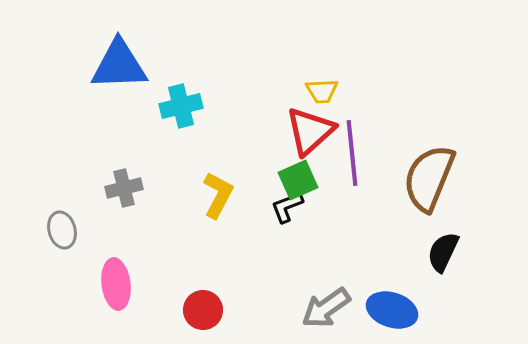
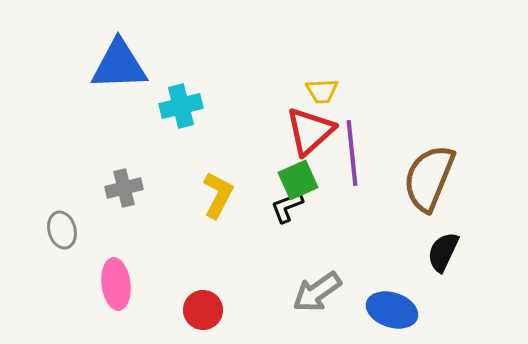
gray arrow: moved 9 px left, 16 px up
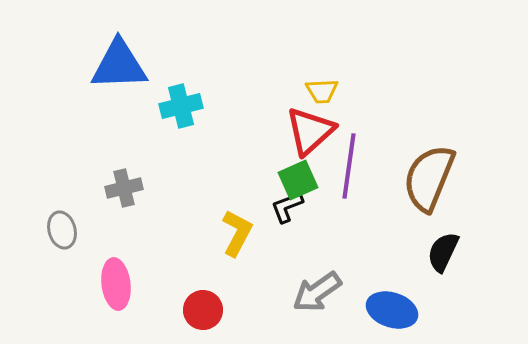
purple line: moved 3 px left, 13 px down; rotated 14 degrees clockwise
yellow L-shape: moved 19 px right, 38 px down
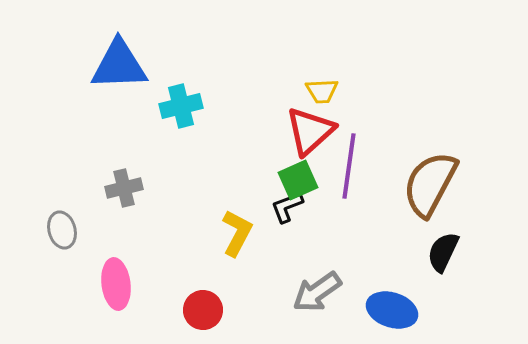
brown semicircle: moved 1 px right, 6 px down; rotated 6 degrees clockwise
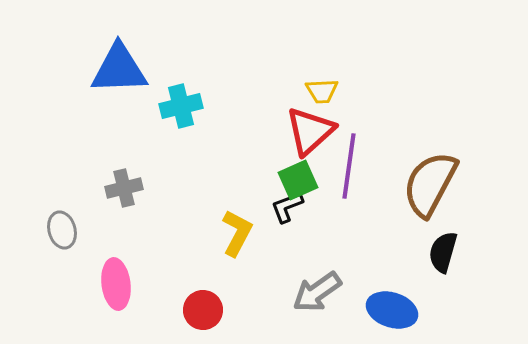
blue triangle: moved 4 px down
black semicircle: rotated 9 degrees counterclockwise
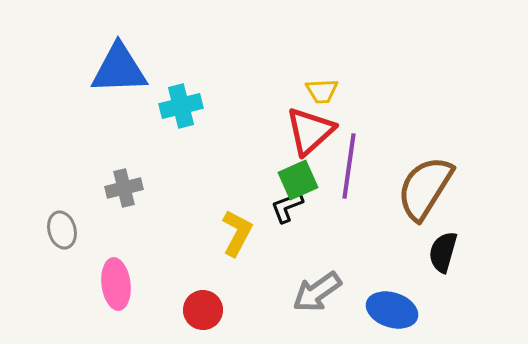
brown semicircle: moved 5 px left, 4 px down; rotated 4 degrees clockwise
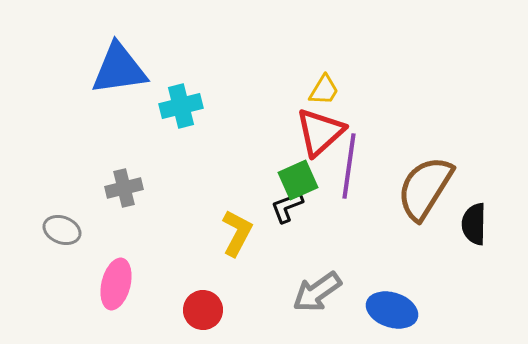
blue triangle: rotated 6 degrees counterclockwise
yellow trapezoid: moved 2 px right, 1 px up; rotated 56 degrees counterclockwise
red triangle: moved 10 px right, 1 px down
gray ellipse: rotated 54 degrees counterclockwise
black semicircle: moved 31 px right, 28 px up; rotated 15 degrees counterclockwise
pink ellipse: rotated 21 degrees clockwise
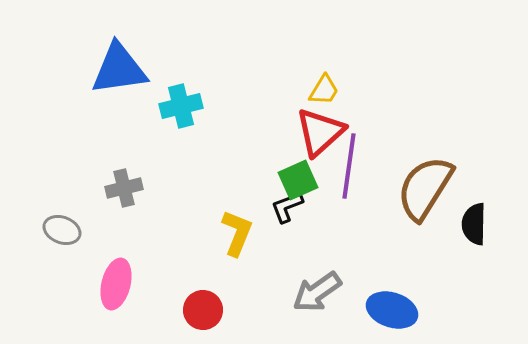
yellow L-shape: rotated 6 degrees counterclockwise
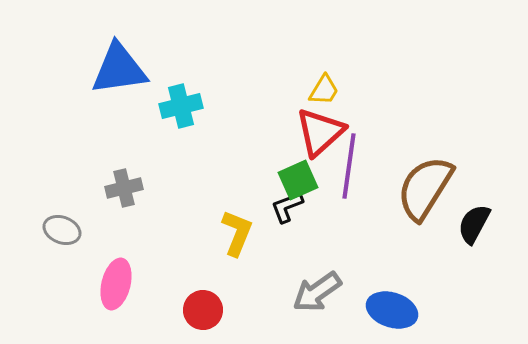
black semicircle: rotated 27 degrees clockwise
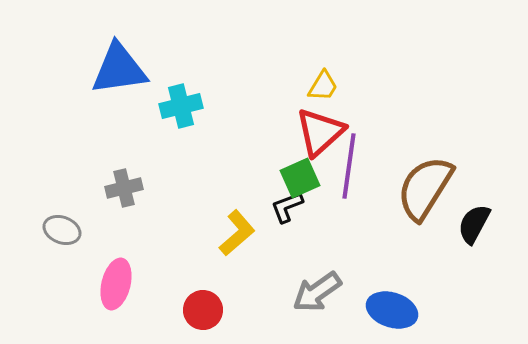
yellow trapezoid: moved 1 px left, 4 px up
green square: moved 2 px right, 2 px up
yellow L-shape: rotated 27 degrees clockwise
